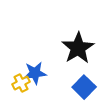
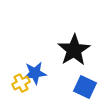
black star: moved 4 px left, 2 px down
blue square: moved 1 px right; rotated 20 degrees counterclockwise
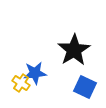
yellow cross: rotated 30 degrees counterclockwise
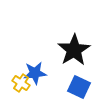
blue square: moved 6 px left
